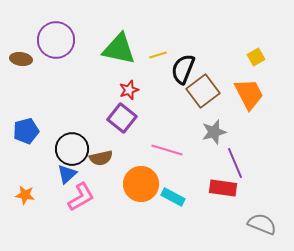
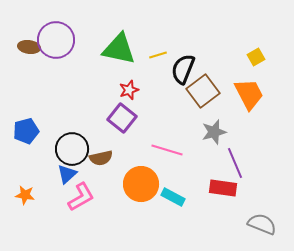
brown ellipse: moved 8 px right, 12 px up
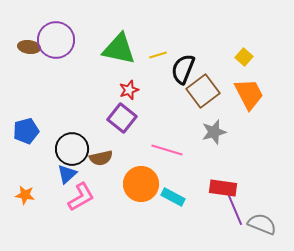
yellow square: moved 12 px left; rotated 18 degrees counterclockwise
purple line: moved 47 px down
